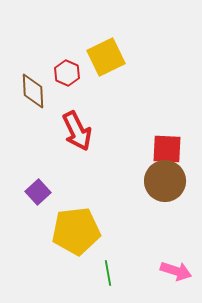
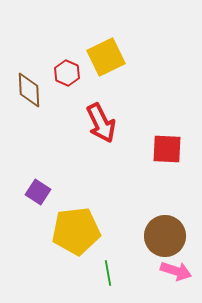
brown diamond: moved 4 px left, 1 px up
red arrow: moved 24 px right, 8 px up
brown circle: moved 55 px down
purple square: rotated 15 degrees counterclockwise
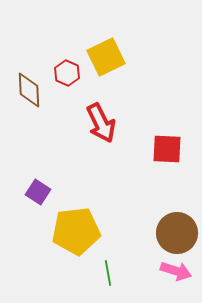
brown circle: moved 12 px right, 3 px up
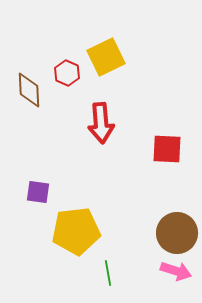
red arrow: rotated 21 degrees clockwise
purple square: rotated 25 degrees counterclockwise
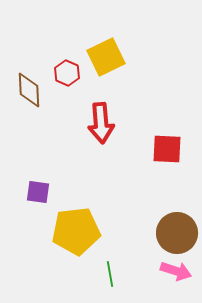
green line: moved 2 px right, 1 px down
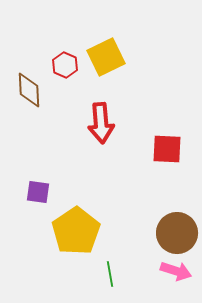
red hexagon: moved 2 px left, 8 px up
yellow pentagon: rotated 27 degrees counterclockwise
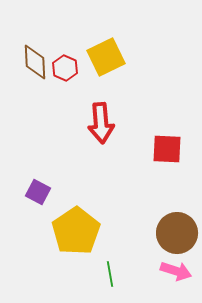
red hexagon: moved 3 px down
brown diamond: moved 6 px right, 28 px up
purple square: rotated 20 degrees clockwise
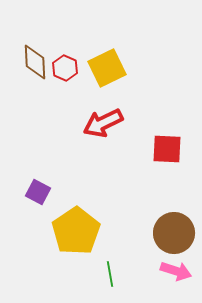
yellow square: moved 1 px right, 11 px down
red arrow: moved 2 px right; rotated 69 degrees clockwise
brown circle: moved 3 px left
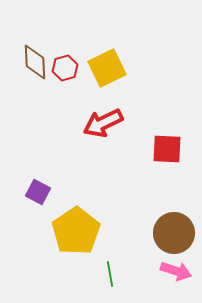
red hexagon: rotated 20 degrees clockwise
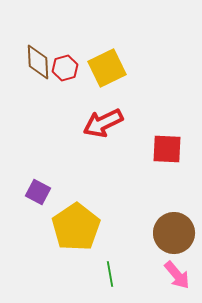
brown diamond: moved 3 px right
yellow pentagon: moved 4 px up
pink arrow: moved 1 px right, 4 px down; rotated 32 degrees clockwise
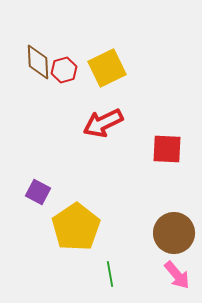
red hexagon: moved 1 px left, 2 px down
